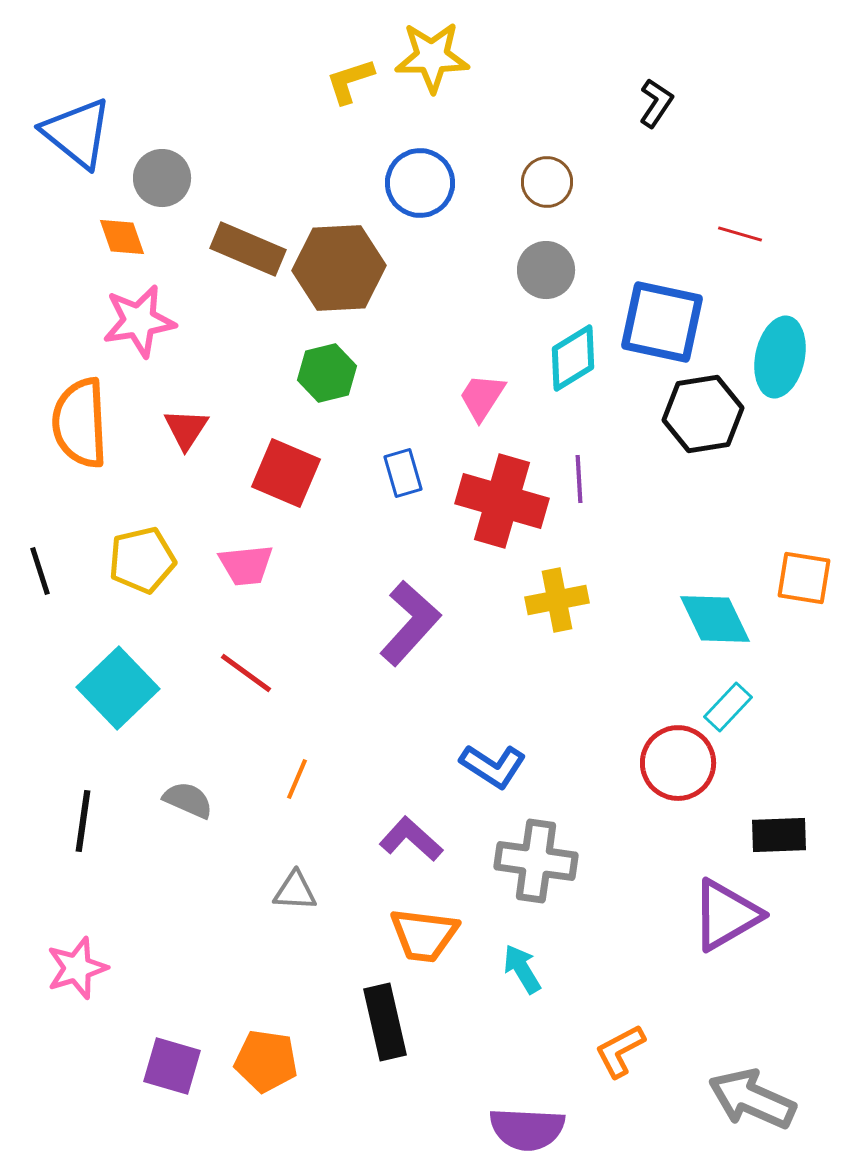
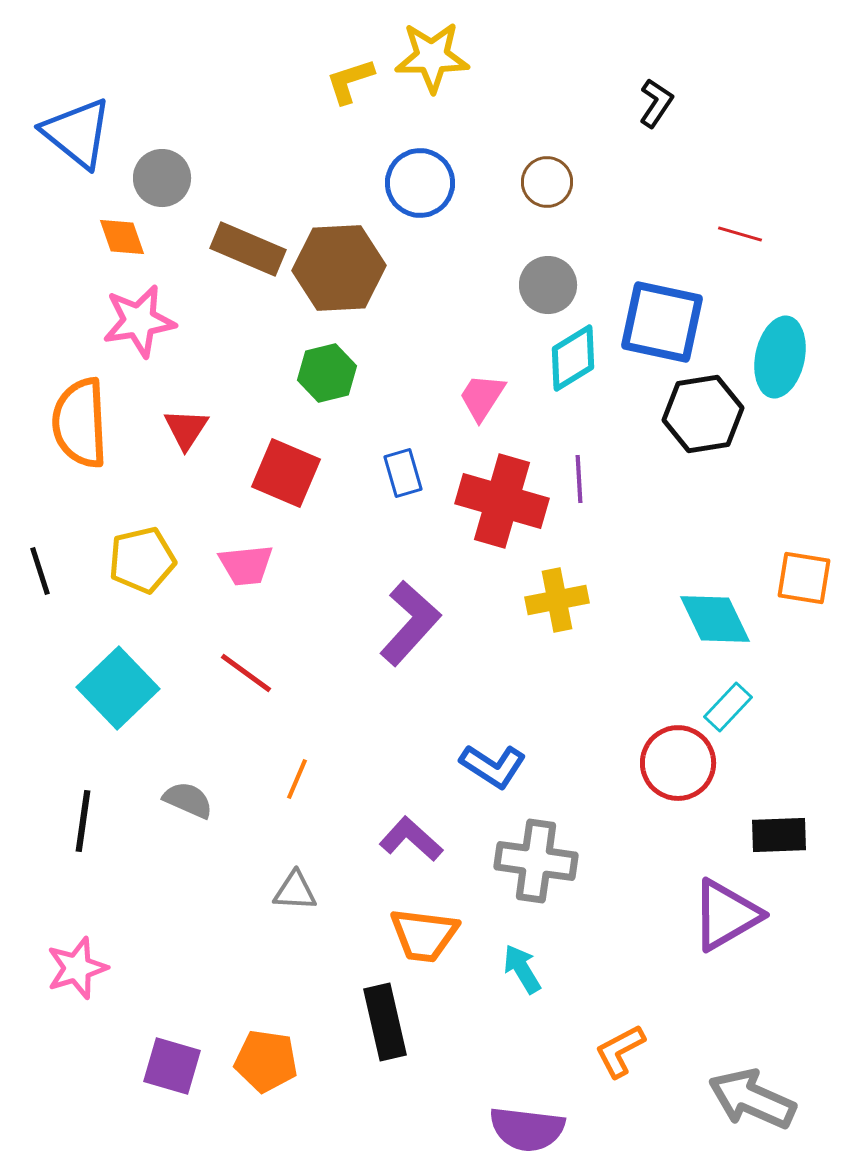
gray circle at (546, 270): moved 2 px right, 15 px down
purple semicircle at (527, 1129): rotated 4 degrees clockwise
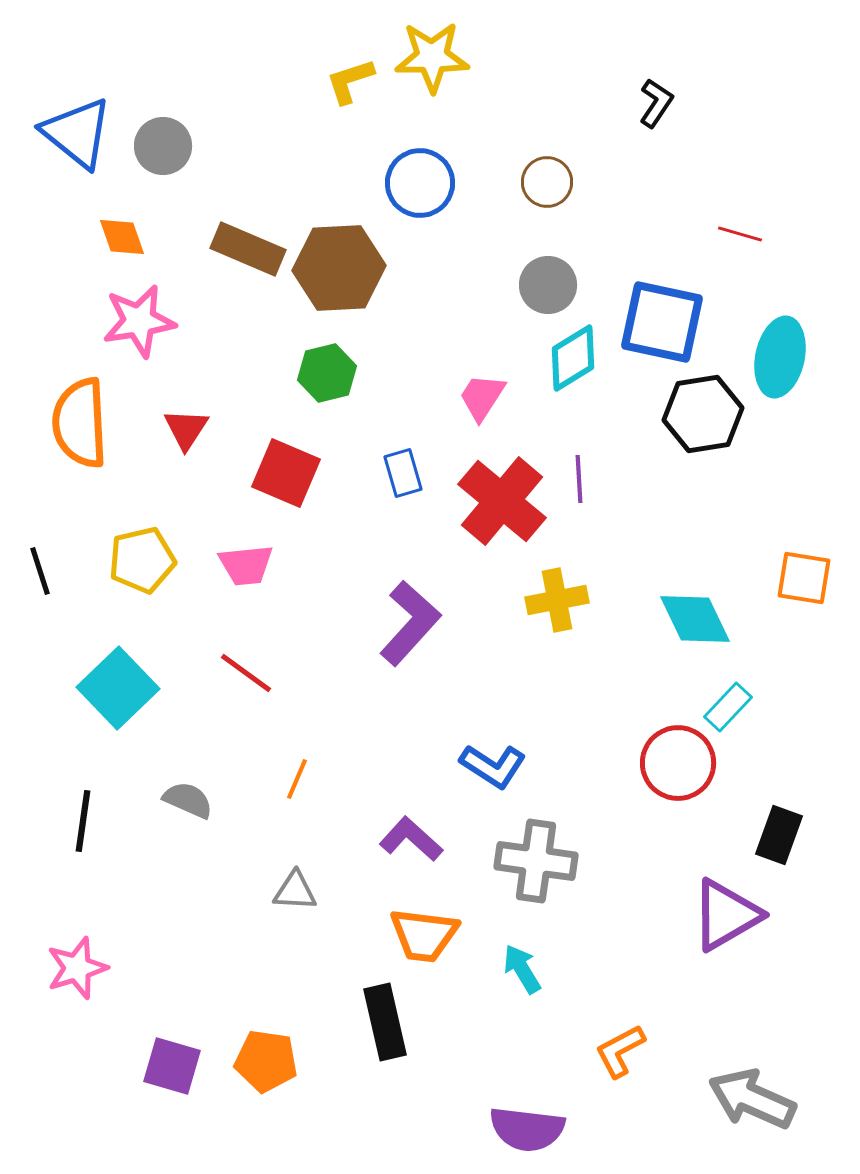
gray circle at (162, 178): moved 1 px right, 32 px up
red cross at (502, 501): rotated 24 degrees clockwise
cyan diamond at (715, 619): moved 20 px left
black rectangle at (779, 835): rotated 68 degrees counterclockwise
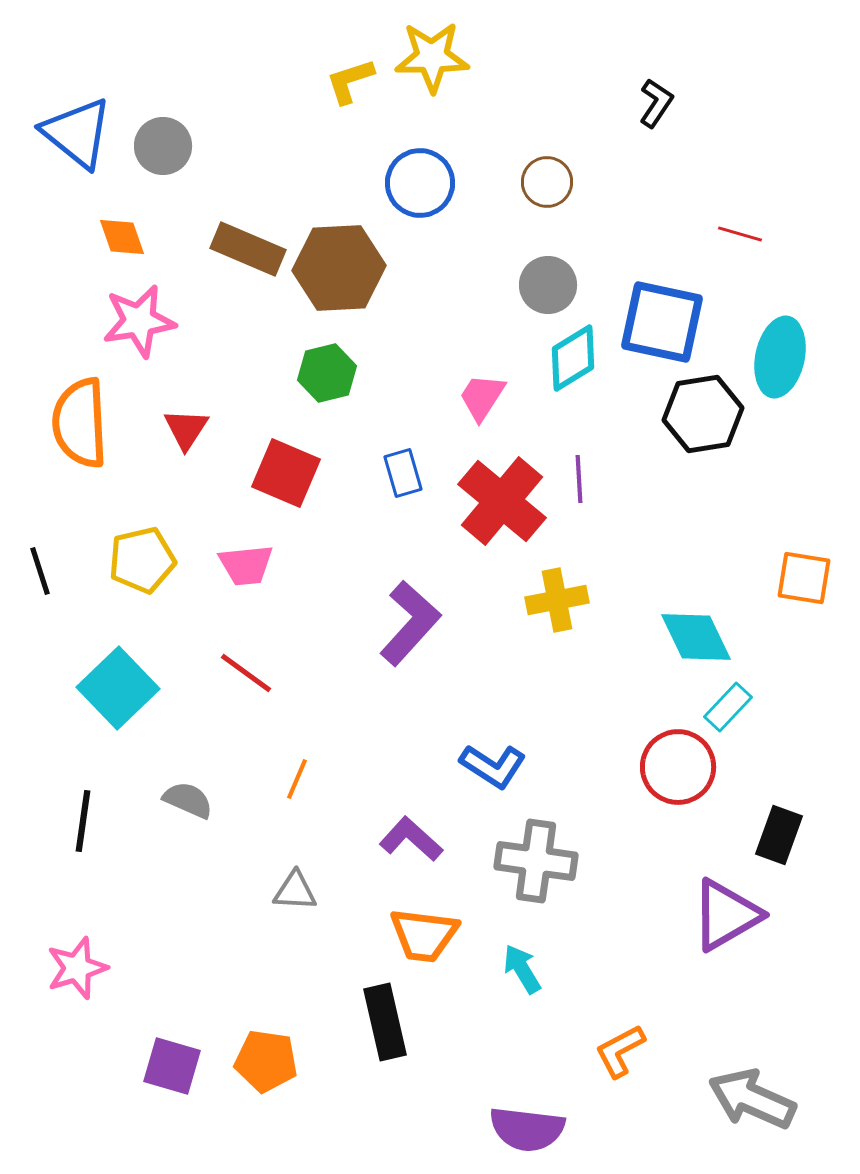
cyan diamond at (695, 619): moved 1 px right, 18 px down
red circle at (678, 763): moved 4 px down
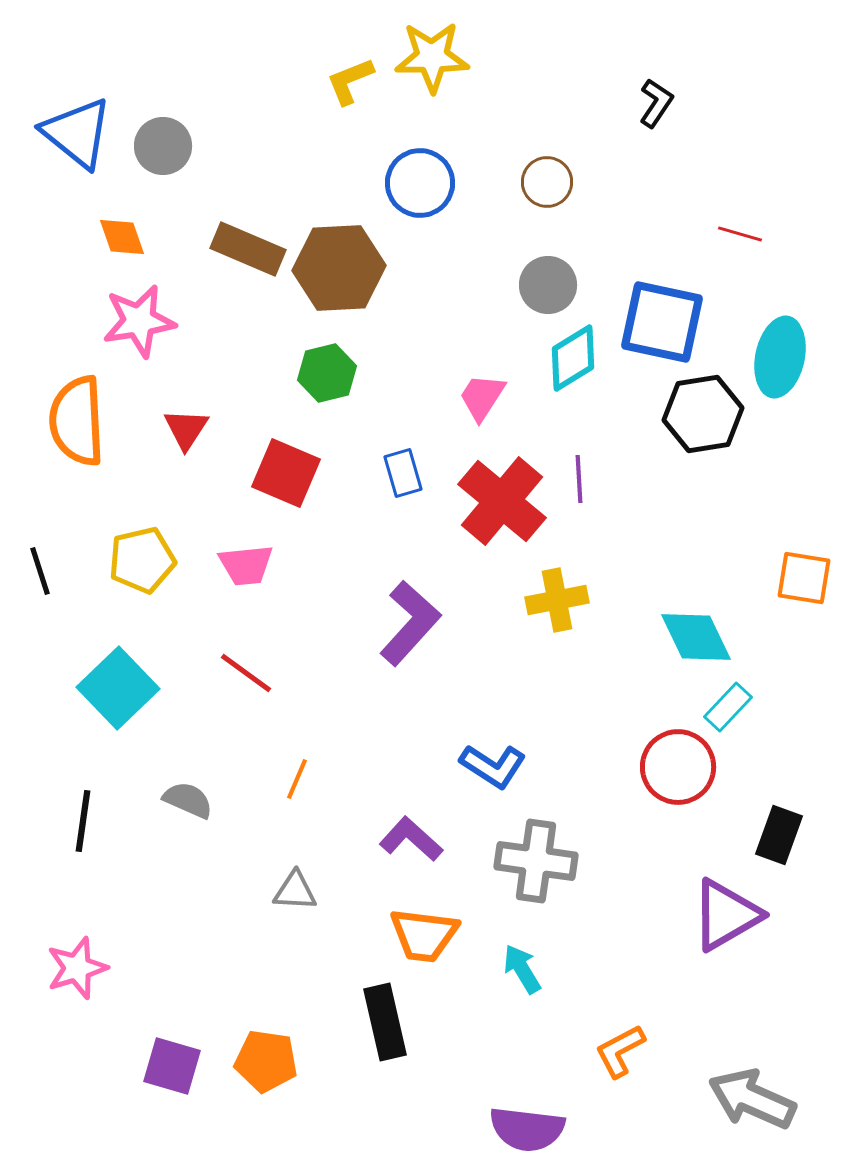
yellow L-shape at (350, 81): rotated 4 degrees counterclockwise
orange semicircle at (80, 423): moved 3 px left, 2 px up
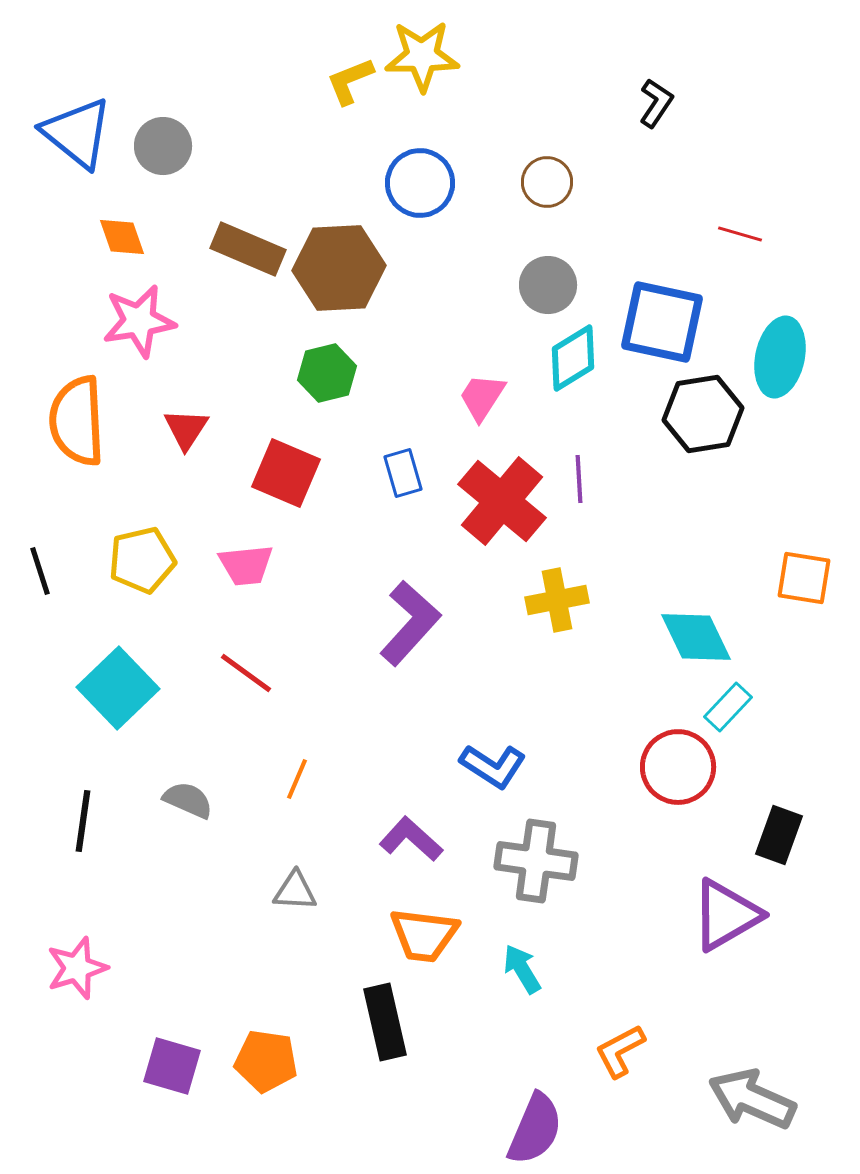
yellow star at (432, 57): moved 10 px left, 1 px up
purple semicircle at (527, 1129): moved 8 px right; rotated 74 degrees counterclockwise
